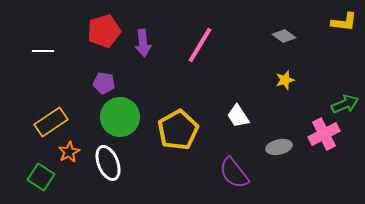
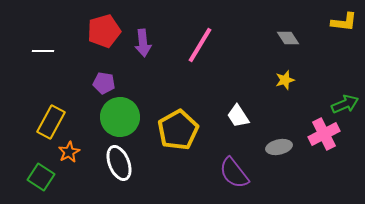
gray diamond: moved 4 px right, 2 px down; rotated 20 degrees clockwise
yellow rectangle: rotated 28 degrees counterclockwise
white ellipse: moved 11 px right
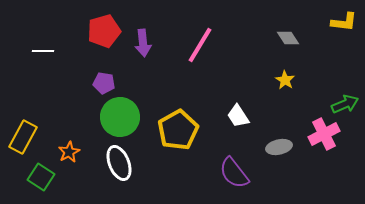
yellow star: rotated 24 degrees counterclockwise
yellow rectangle: moved 28 px left, 15 px down
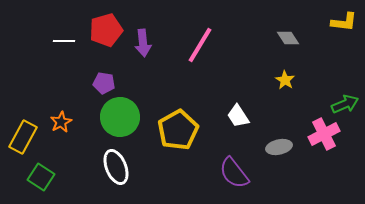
red pentagon: moved 2 px right, 1 px up
white line: moved 21 px right, 10 px up
orange star: moved 8 px left, 30 px up
white ellipse: moved 3 px left, 4 px down
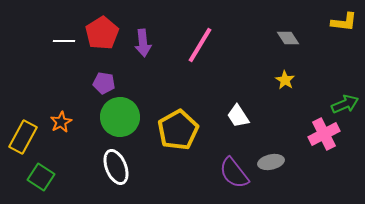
red pentagon: moved 4 px left, 3 px down; rotated 16 degrees counterclockwise
gray ellipse: moved 8 px left, 15 px down
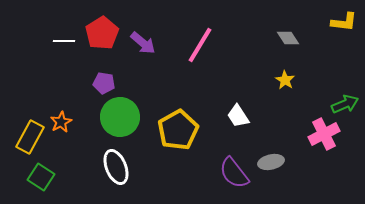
purple arrow: rotated 44 degrees counterclockwise
yellow rectangle: moved 7 px right
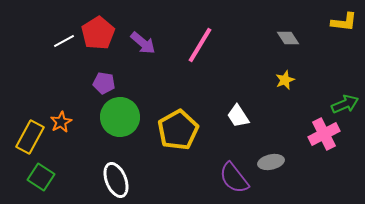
red pentagon: moved 4 px left
white line: rotated 30 degrees counterclockwise
yellow star: rotated 18 degrees clockwise
white ellipse: moved 13 px down
purple semicircle: moved 5 px down
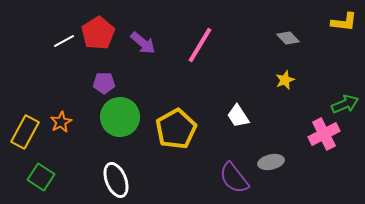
gray diamond: rotated 10 degrees counterclockwise
purple pentagon: rotated 10 degrees counterclockwise
yellow pentagon: moved 2 px left, 1 px up
yellow rectangle: moved 5 px left, 5 px up
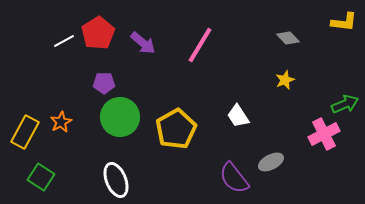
gray ellipse: rotated 15 degrees counterclockwise
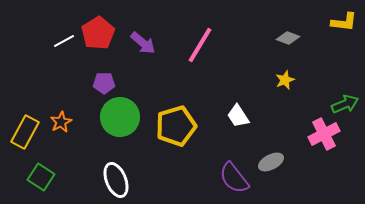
gray diamond: rotated 25 degrees counterclockwise
yellow pentagon: moved 3 px up; rotated 12 degrees clockwise
